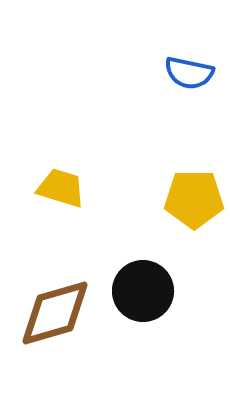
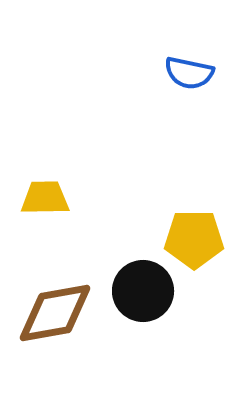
yellow trapezoid: moved 16 px left, 10 px down; rotated 18 degrees counterclockwise
yellow pentagon: moved 40 px down
brown diamond: rotated 6 degrees clockwise
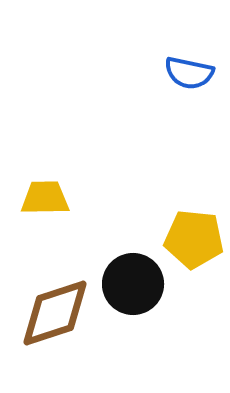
yellow pentagon: rotated 6 degrees clockwise
black circle: moved 10 px left, 7 px up
brown diamond: rotated 8 degrees counterclockwise
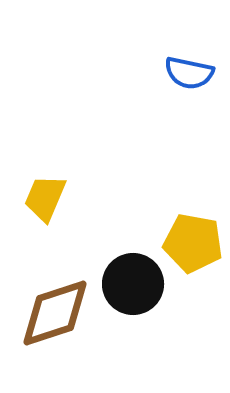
yellow trapezoid: rotated 66 degrees counterclockwise
yellow pentagon: moved 1 px left, 4 px down; rotated 4 degrees clockwise
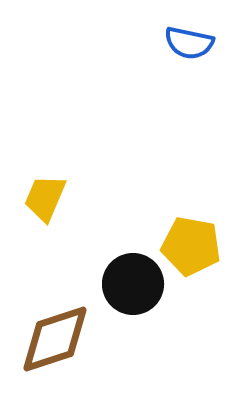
blue semicircle: moved 30 px up
yellow pentagon: moved 2 px left, 3 px down
brown diamond: moved 26 px down
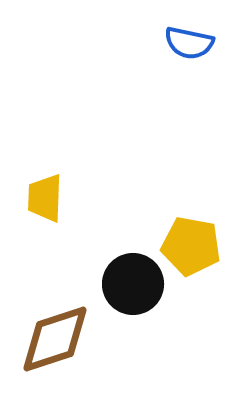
yellow trapezoid: rotated 21 degrees counterclockwise
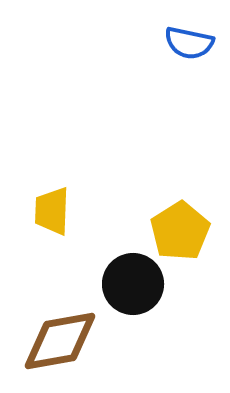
yellow trapezoid: moved 7 px right, 13 px down
yellow pentagon: moved 11 px left, 15 px up; rotated 30 degrees clockwise
brown diamond: moved 5 px right, 2 px down; rotated 8 degrees clockwise
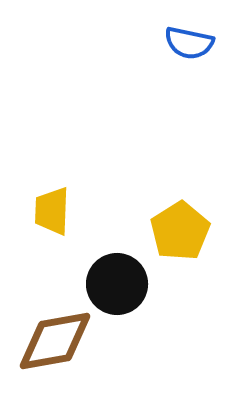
black circle: moved 16 px left
brown diamond: moved 5 px left
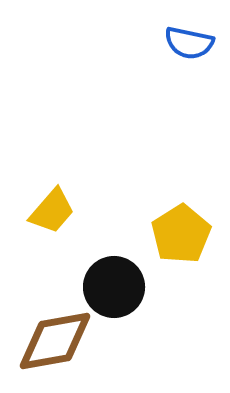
yellow trapezoid: rotated 141 degrees counterclockwise
yellow pentagon: moved 1 px right, 3 px down
black circle: moved 3 px left, 3 px down
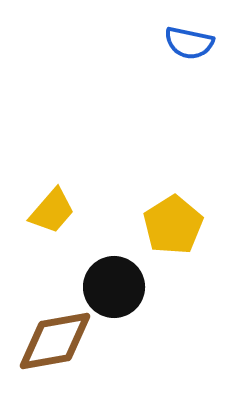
yellow pentagon: moved 8 px left, 9 px up
